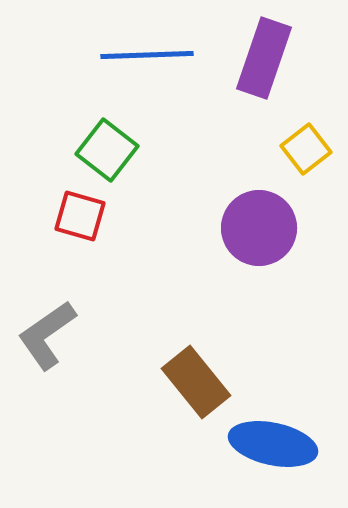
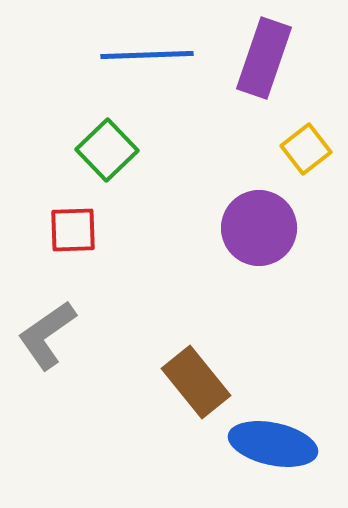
green square: rotated 8 degrees clockwise
red square: moved 7 px left, 14 px down; rotated 18 degrees counterclockwise
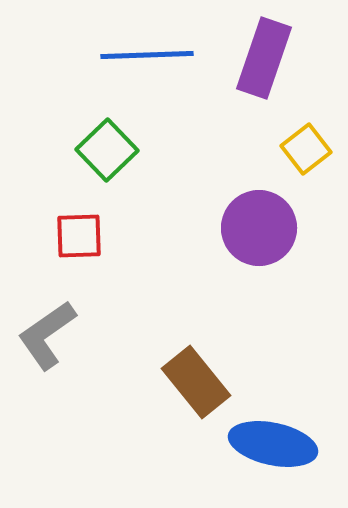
red square: moved 6 px right, 6 px down
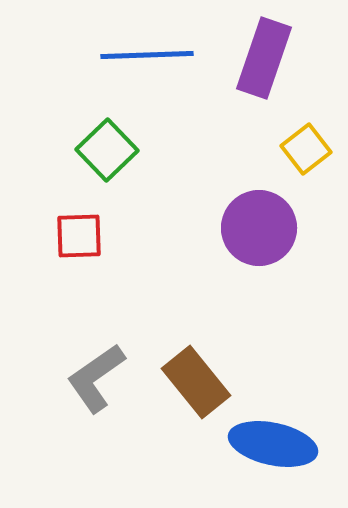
gray L-shape: moved 49 px right, 43 px down
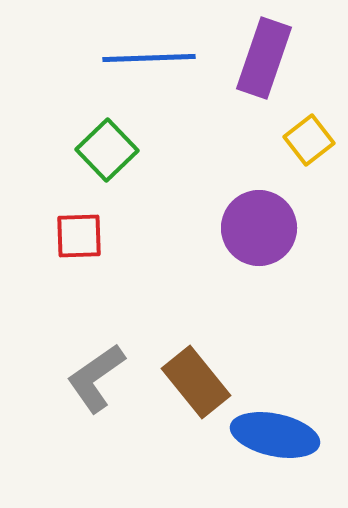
blue line: moved 2 px right, 3 px down
yellow square: moved 3 px right, 9 px up
blue ellipse: moved 2 px right, 9 px up
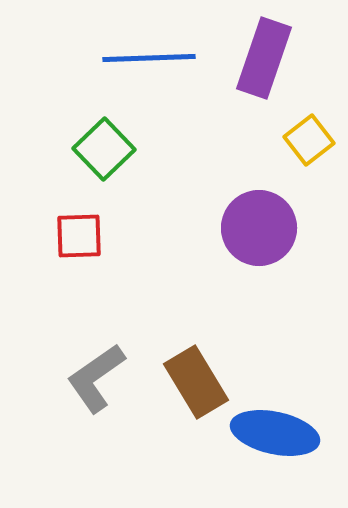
green square: moved 3 px left, 1 px up
brown rectangle: rotated 8 degrees clockwise
blue ellipse: moved 2 px up
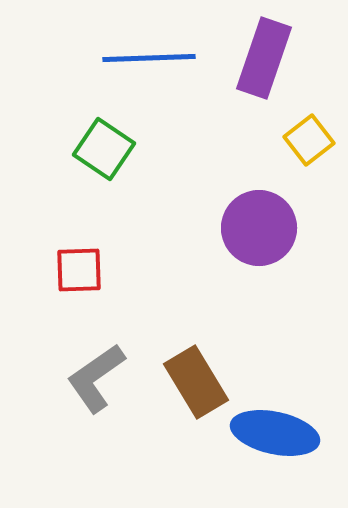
green square: rotated 12 degrees counterclockwise
red square: moved 34 px down
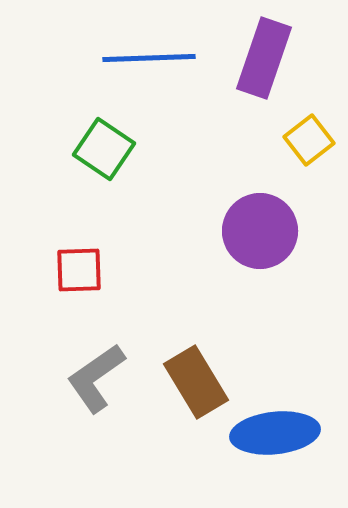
purple circle: moved 1 px right, 3 px down
blue ellipse: rotated 18 degrees counterclockwise
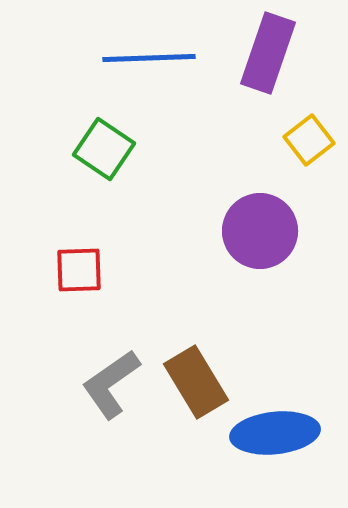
purple rectangle: moved 4 px right, 5 px up
gray L-shape: moved 15 px right, 6 px down
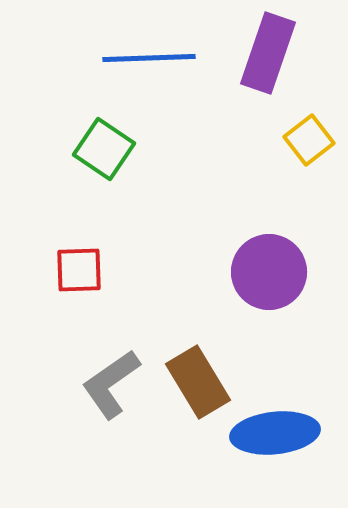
purple circle: moved 9 px right, 41 px down
brown rectangle: moved 2 px right
